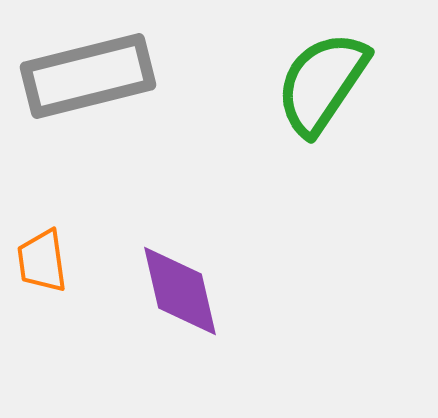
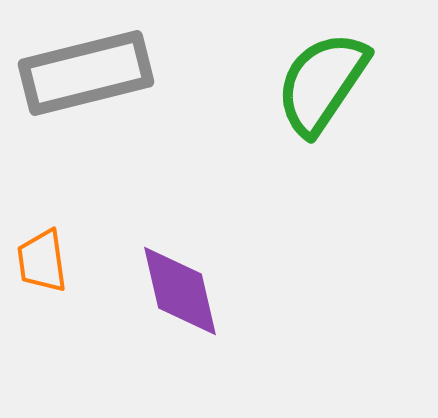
gray rectangle: moved 2 px left, 3 px up
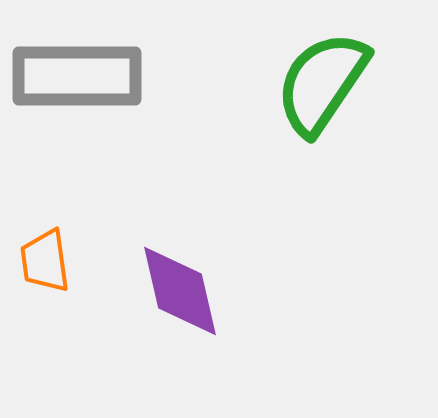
gray rectangle: moved 9 px left, 3 px down; rotated 14 degrees clockwise
orange trapezoid: moved 3 px right
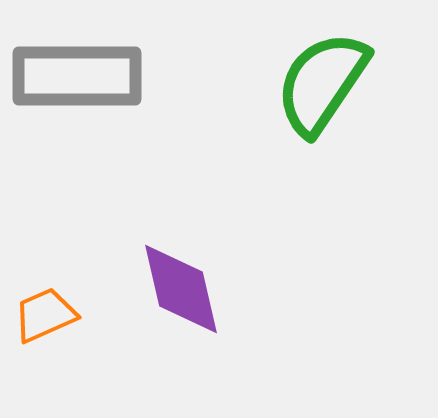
orange trapezoid: moved 54 px down; rotated 74 degrees clockwise
purple diamond: moved 1 px right, 2 px up
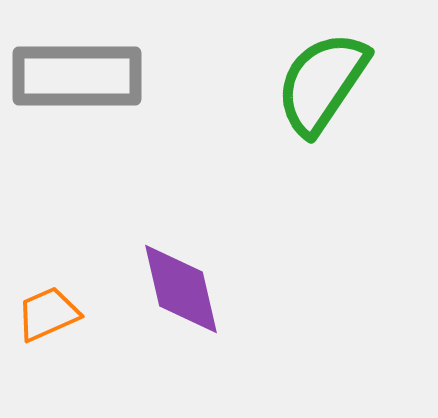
orange trapezoid: moved 3 px right, 1 px up
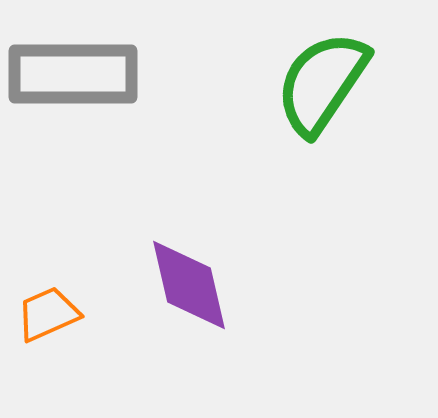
gray rectangle: moved 4 px left, 2 px up
purple diamond: moved 8 px right, 4 px up
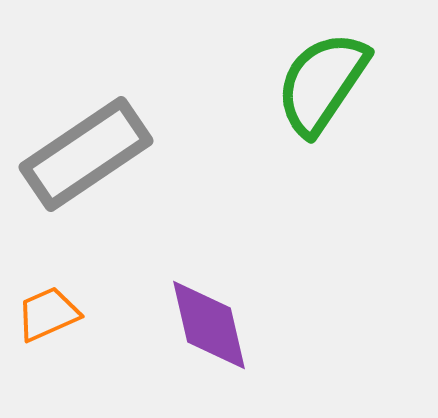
gray rectangle: moved 13 px right, 80 px down; rotated 34 degrees counterclockwise
purple diamond: moved 20 px right, 40 px down
